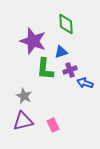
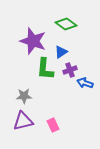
green diamond: rotated 50 degrees counterclockwise
blue triangle: rotated 16 degrees counterclockwise
gray star: rotated 28 degrees counterclockwise
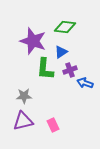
green diamond: moved 1 px left, 3 px down; rotated 30 degrees counterclockwise
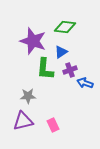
gray star: moved 4 px right
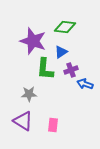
purple cross: moved 1 px right
blue arrow: moved 1 px down
gray star: moved 1 px right, 2 px up
purple triangle: rotated 45 degrees clockwise
pink rectangle: rotated 32 degrees clockwise
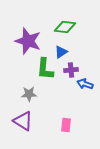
purple star: moved 5 px left
purple cross: rotated 16 degrees clockwise
pink rectangle: moved 13 px right
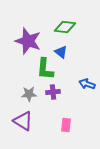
blue triangle: rotated 48 degrees counterclockwise
purple cross: moved 18 px left, 22 px down
blue arrow: moved 2 px right
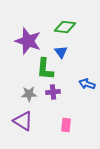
blue triangle: rotated 16 degrees clockwise
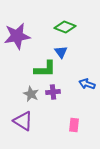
green diamond: rotated 15 degrees clockwise
purple star: moved 11 px left, 5 px up; rotated 28 degrees counterclockwise
green L-shape: rotated 95 degrees counterclockwise
gray star: moved 2 px right; rotated 28 degrees clockwise
pink rectangle: moved 8 px right
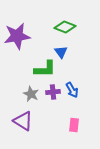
blue arrow: moved 15 px left, 6 px down; rotated 140 degrees counterclockwise
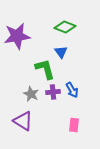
green L-shape: rotated 105 degrees counterclockwise
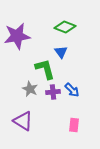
blue arrow: rotated 14 degrees counterclockwise
gray star: moved 1 px left, 5 px up
